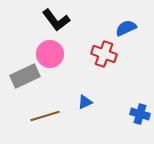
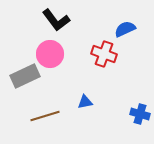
blue semicircle: moved 1 px left, 1 px down
blue triangle: rotated 14 degrees clockwise
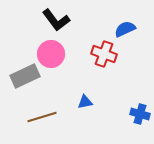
pink circle: moved 1 px right
brown line: moved 3 px left, 1 px down
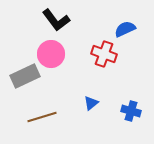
blue triangle: moved 6 px right, 1 px down; rotated 28 degrees counterclockwise
blue cross: moved 9 px left, 3 px up
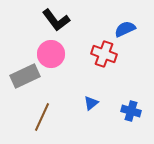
brown line: rotated 48 degrees counterclockwise
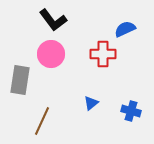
black L-shape: moved 3 px left
red cross: moved 1 px left; rotated 20 degrees counterclockwise
gray rectangle: moved 5 px left, 4 px down; rotated 56 degrees counterclockwise
brown line: moved 4 px down
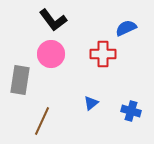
blue semicircle: moved 1 px right, 1 px up
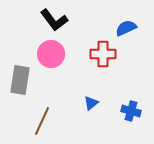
black L-shape: moved 1 px right
